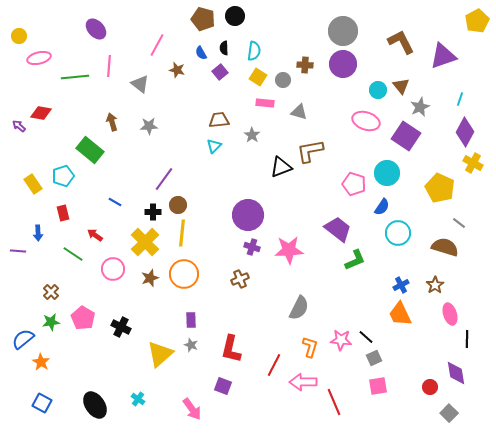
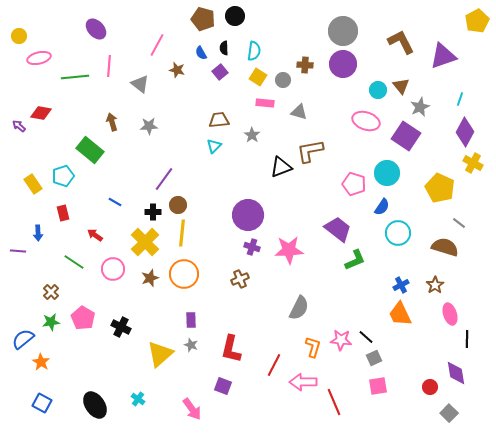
green line at (73, 254): moved 1 px right, 8 px down
orange L-shape at (310, 347): moved 3 px right
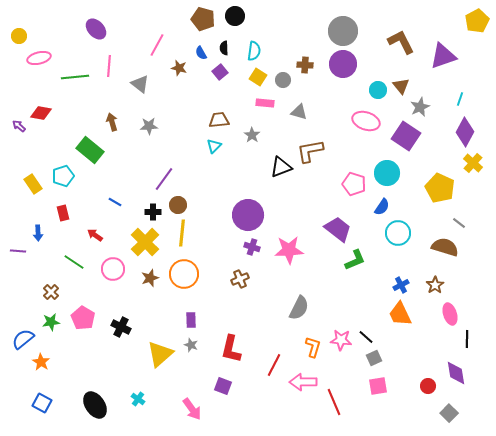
brown star at (177, 70): moved 2 px right, 2 px up
yellow cross at (473, 163): rotated 12 degrees clockwise
red circle at (430, 387): moved 2 px left, 1 px up
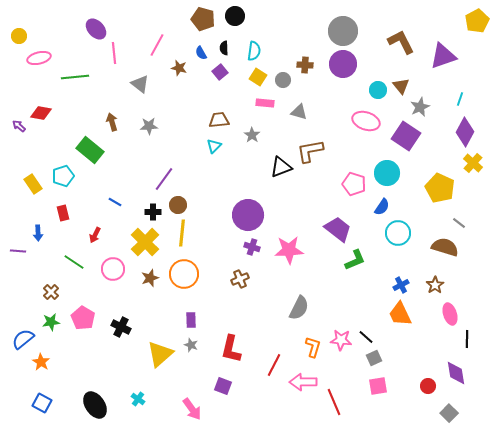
pink line at (109, 66): moved 5 px right, 13 px up; rotated 10 degrees counterclockwise
red arrow at (95, 235): rotated 98 degrees counterclockwise
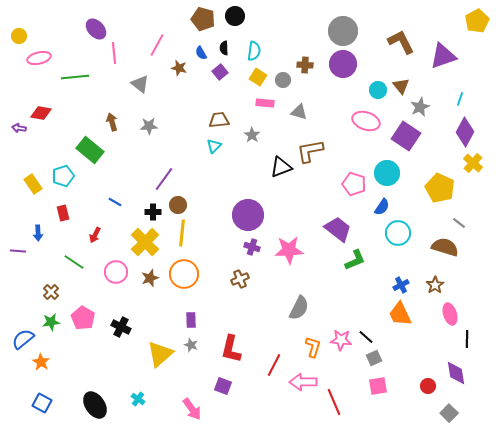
purple arrow at (19, 126): moved 2 px down; rotated 32 degrees counterclockwise
pink circle at (113, 269): moved 3 px right, 3 px down
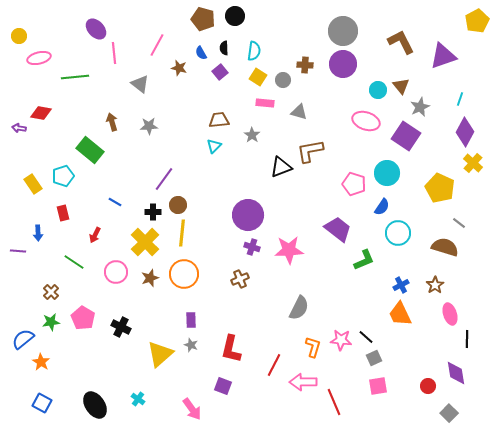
green L-shape at (355, 260): moved 9 px right
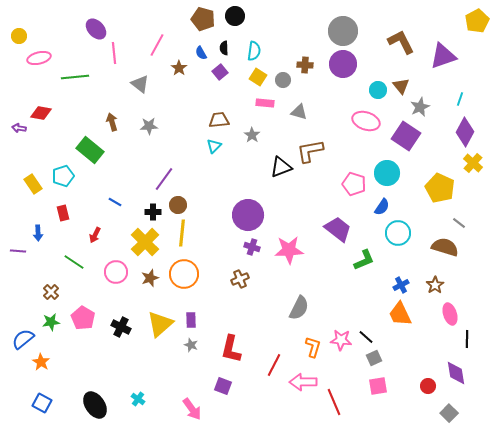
brown star at (179, 68): rotated 21 degrees clockwise
yellow triangle at (160, 354): moved 30 px up
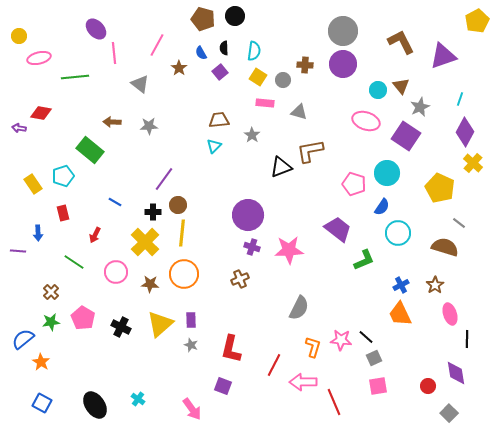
brown arrow at (112, 122): rotated 72 degrees counterclockwise
brown star at (150, 278): moved 6 px down; rotated 24 degrees clockwise
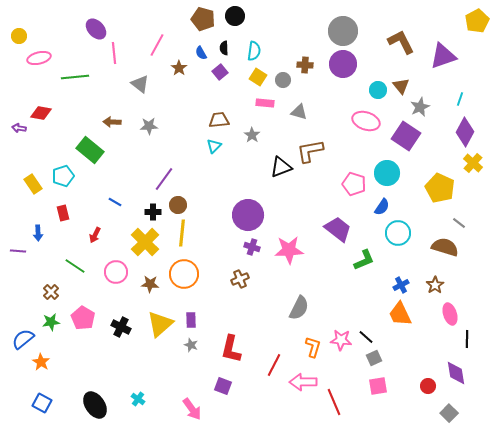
green line at (74, 262): moved 1 px right, 4 px down
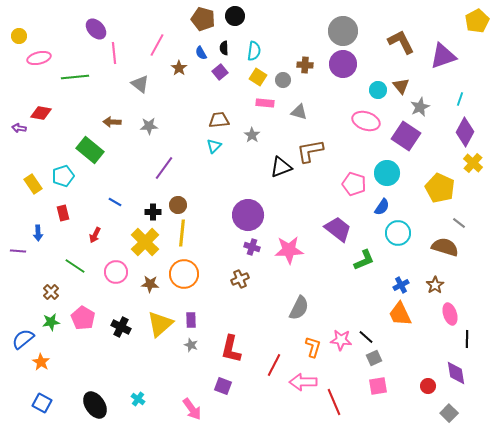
purple line at (164, 179): moved 11 px up
